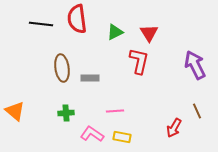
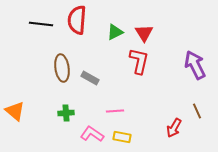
red semicircle: moved 1 px down; rotated 12 degrees clockwise
red triangle: moved 5 px left
gray rectangle: rotated 30 degrees clockwise
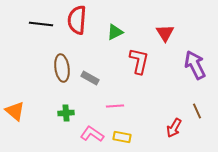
red triangle: moved 21 px right
pink line: moved 5 px up
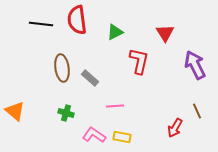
red semicircle: rotated 12 degrees counterclockwise
gray rectangle: rotated 12 degrees clockwise
green cross: rotated 21 degrees clockwise
red arrow: moved 1 px right
pink L-shape: moved 2 px right, 1 px down
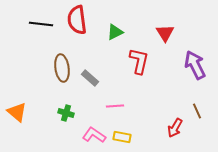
orange triangle: moved 2 px right, 1 px down
